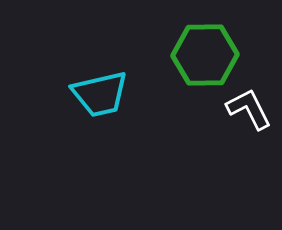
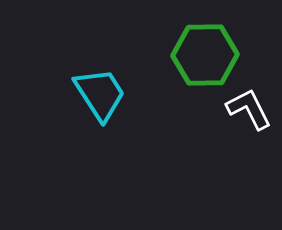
cyan trapezoid: rotated 110 degrees counterclockwise
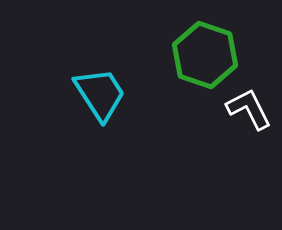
green hexagon: rotated 20 degrees clockwise
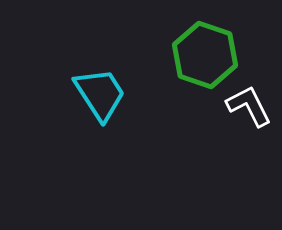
white L-shape: moved 3 px up
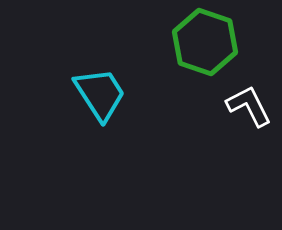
green hexagon: moved 13 px up
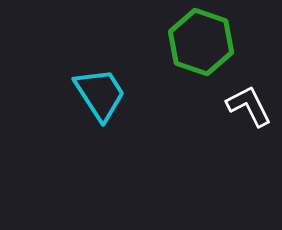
green hexagon: moved 4 px left
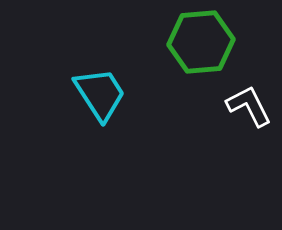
green hexagon: rotated 24 degrees counterclockwise
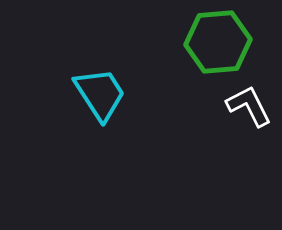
green hexagon: moved 17 px right
